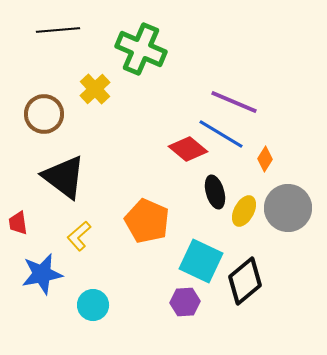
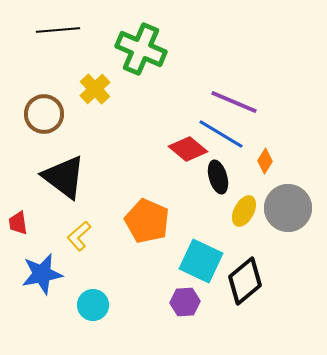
orange diamond: moved 2 px down
black ellipse: moved 3 px right, 15 px up
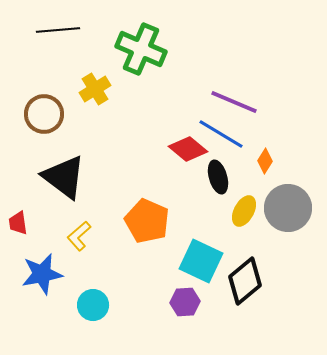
yellow cross: rotated 12 degrees clockwise
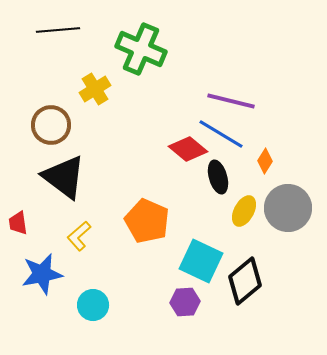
purple line: moved 3 px left, 1 px up; rotated 9 degrees counterclockwise
brown circle: moved 7 px right, 11 px down
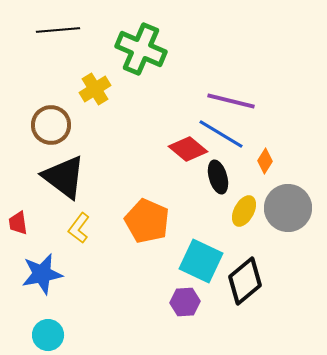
yellow L-shape: moved 8 px up; rotated 12 degrees counterclockwise
cyan circle: moved 45 px left, 30 px down
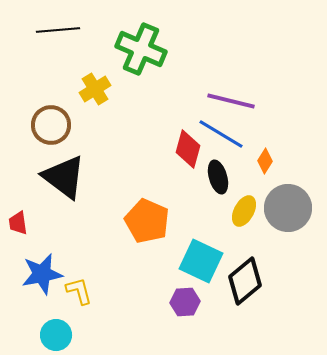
red diamond: rotated 66 degrees clockwise
yellow L-shape: moved 63 px down; rotated 128 degrees clockwise
cyan circle: moved 8 px right
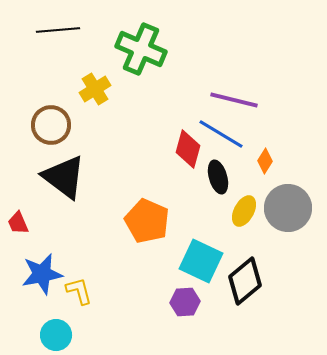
purple line: moved 3 px right, 1 px up
red trapezoid: rotated 15 degrees counterclockwise
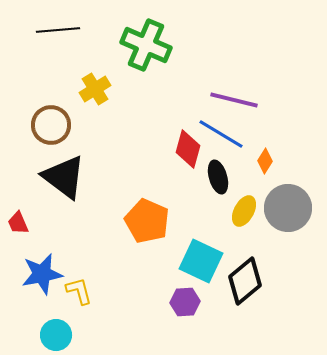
green cross: moved 5 px right, 4 px up
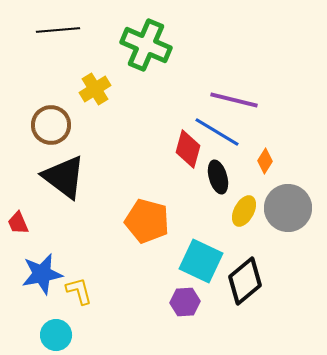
blue line: moved 4 px left, 2 px up
orange pentagon: rotated 9 degrees counterclockwise
